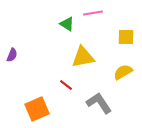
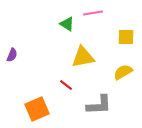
gray L-shape: moved 2 px down; rotated 120 degrees clockwise
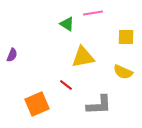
yellow semicircle: rotated 126 degrees counterclockwise
orange square: moved 5 px up
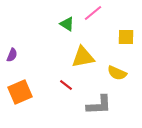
pink line: rotated 30 degrees counterclockwise
yellow semicircle: moved 6 px left, 1 px down
orange square: moved 17 px left, 12 px up
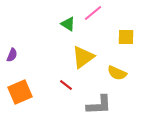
green triangle: moved 1 px right
yellow triangle: rotated 25 degrees counterclockwise
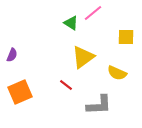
green triangle: moved 3 px right, 1 px up
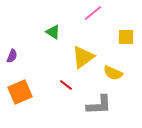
green triangle: moved 18 px left, 9 px down
purple semicircle: moved 1 px down
yellow semicircle: moved 4 px left
